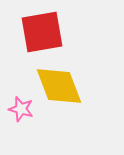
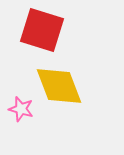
red square: moved 2 px up; rotated 27 degrees clockwise
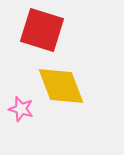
yellow diamond: moved 2 px right
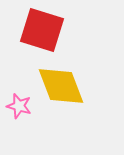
pink star: moved 2 px left, 3 px up
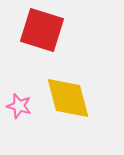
yellow diamond: moved 7 px right, 12 px down; rotated 6 degrees clockwise
